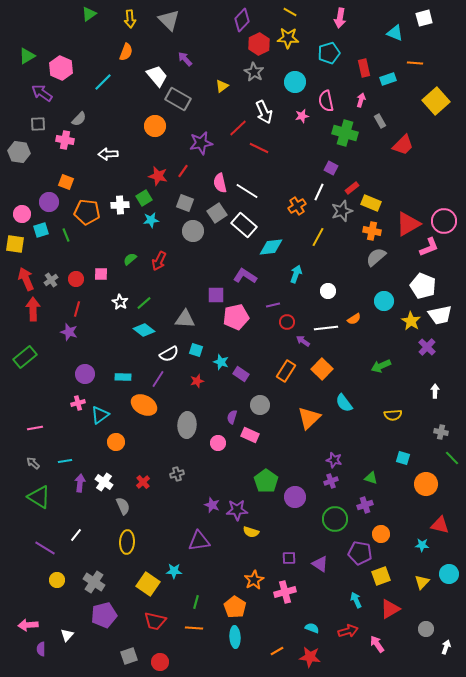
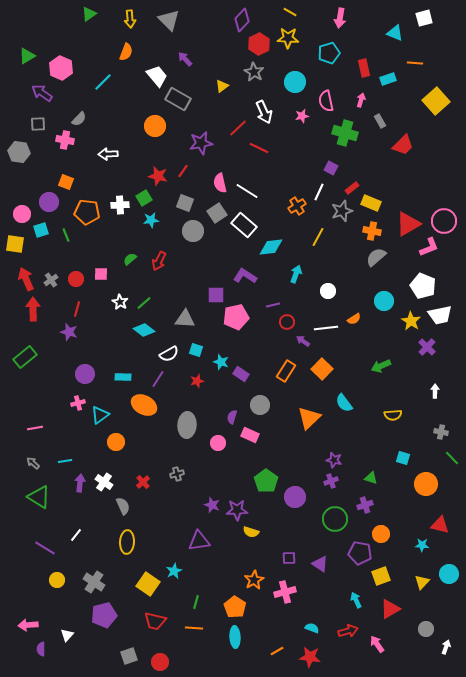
cyan star at (174, 571): rotated 28 degrees counterclockwise
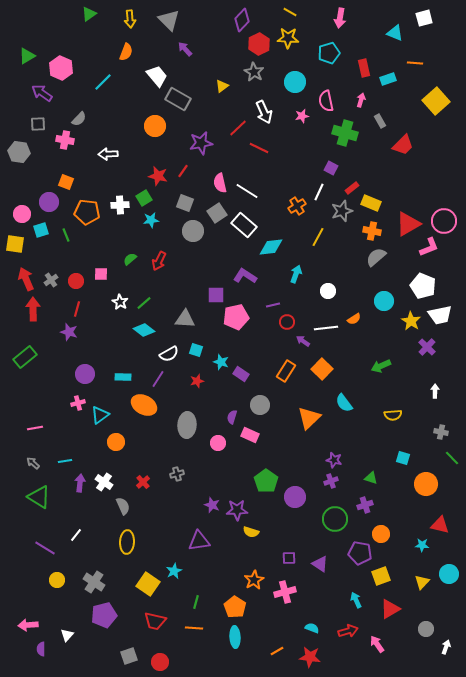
purple arrow at (185, 59): moved 10 px up
red circle at (76, 279): moved 2 px down
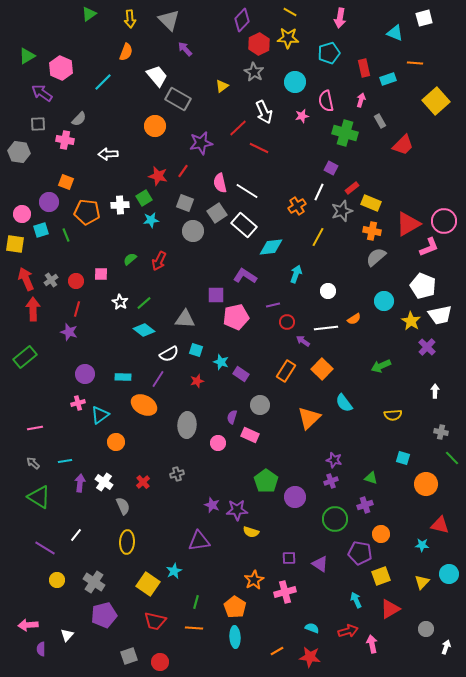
pink arrow at (377, 644): moved 5 px left; rotated 24 degrees clockwise
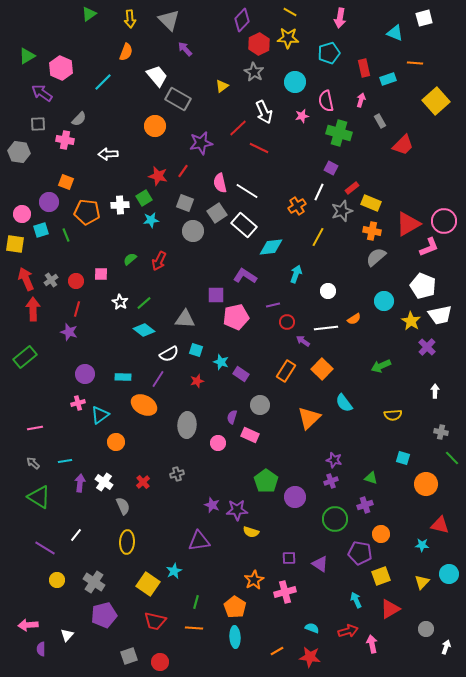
green cross at (345, 133): moved 6 px left
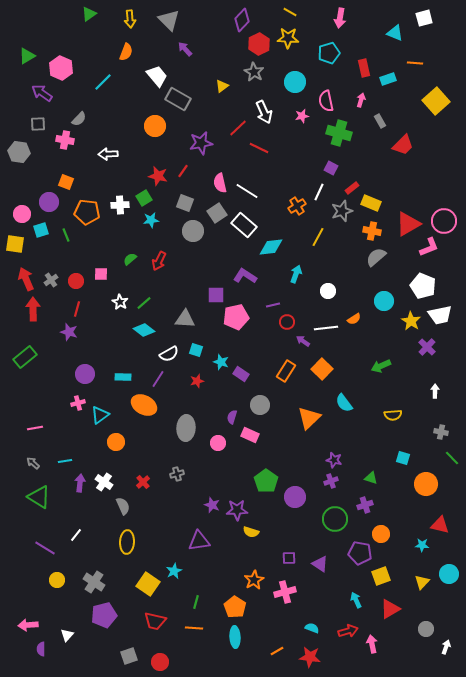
gray ellipse at (187, 425): moved 1 px left, 3 px down
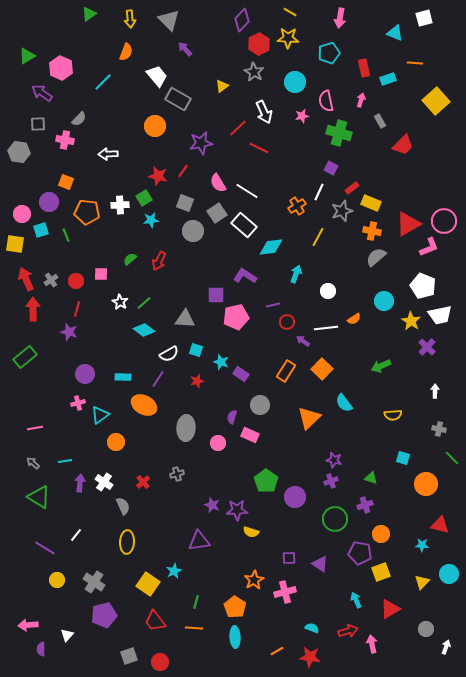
pink semicircle at (220, 183): moved 2 px left; rotated 18 degrees counterclockwise
gray cross at (441, 432): moved 2 px left, 3 px up
yellow square at (381, 576): moved 4 px up
red trapezoid at (155, 621): rotated 40 degrees clockwise
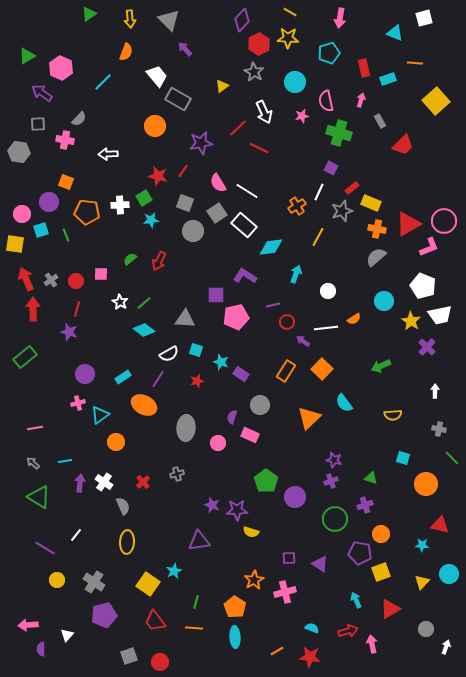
orange cross at (372, 231): moved 5 px right, 2 px up
cyan rectangle at (123, 377): rotated 35 degrees counterclockwise
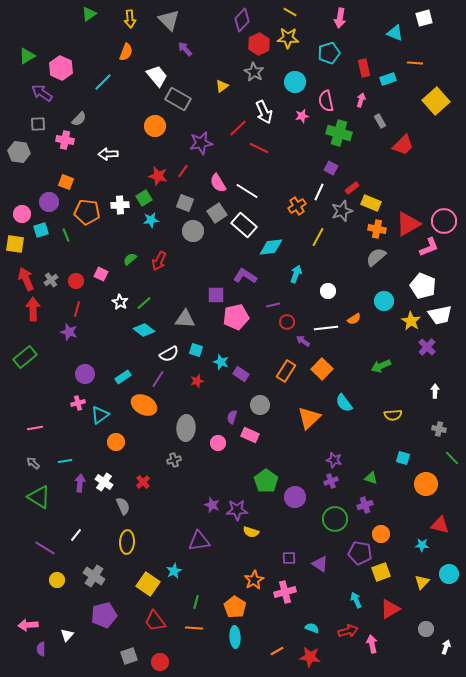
pink square at (101, 274): rotated 24 degrees clockwise
gray cross at (177, 474): moved 3 px left, 14 px up
gray cross at (94, 582): moved 6 px up
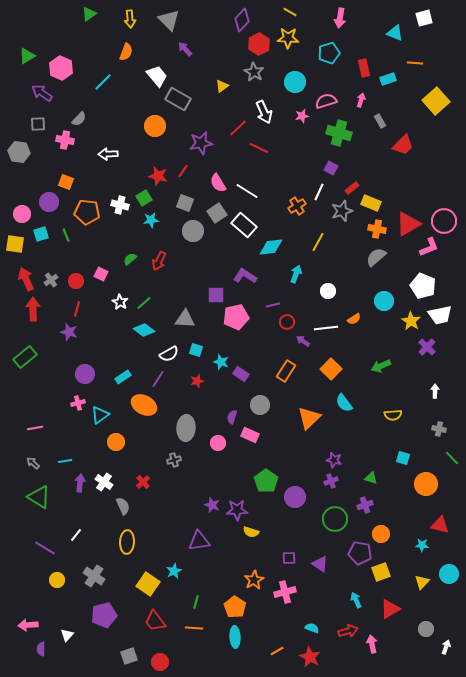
pink semicircle at (326, 101): rotated 85 degrees clockwise
white cross at (120, 205): rotated 18 degrees clockwise
cyan square at (41, 230): moved 4 px down
yellow line at (318, 237): moved 5 px down
orange square at (322, 369): moved 9 px right
red star at (310, 657): rotated 20 degrees clockwise
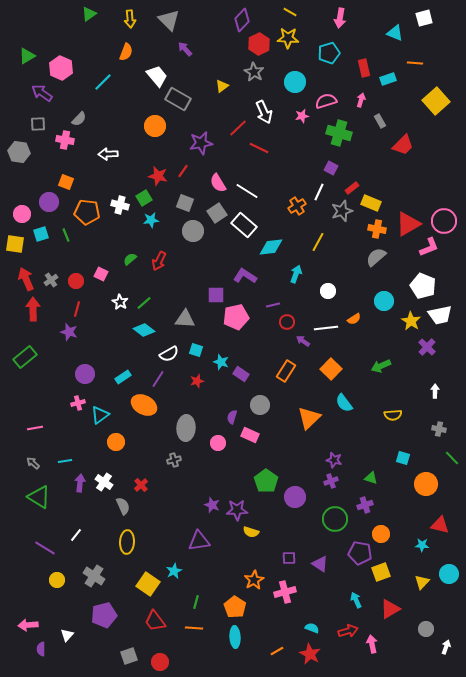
red cross at (143, 482): moved 2 px left, 3 px down
red star at (310, 657): moved 3 px up
